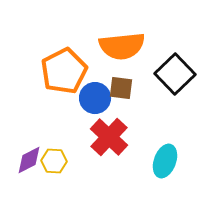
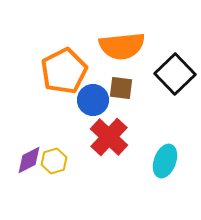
blue circle: moved 2 px left, 2 px down
yellow hexagon: rotated 20 degrees counterclockwise
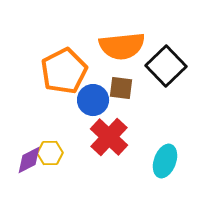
black square: moved 9 px left, 8 px up
yellow hexagon: moved 4 px left, 8 px up; rotated 15 degrees clockwise
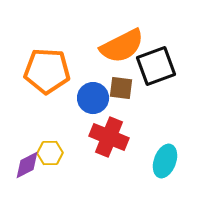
orange semicircle: rotated 21 degrees counterclockwise
black square: moved 10 px left; rotated 24 degrees clockwise
orange pentagon: moved 17 px left; rotated 30 degrees clockwise
blue circle: moved 2 px up
red cross: rotated 21 degrees counterclockwise
purple diamond: moved 2 px left, 5 px down
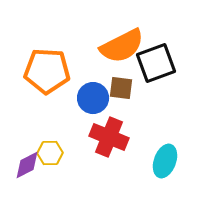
black square: moved 3 px up
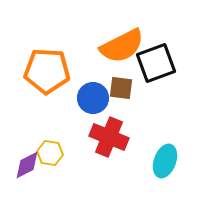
yellow hexagon: rotated 10 degrees clockwise
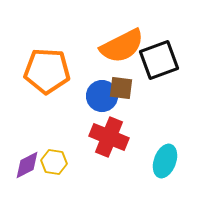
black square: moved 3 px right, 3 px up
blue circle: moved 9 px right, 2 px up
yellow hexagon: moved 4 px right, 9 px down
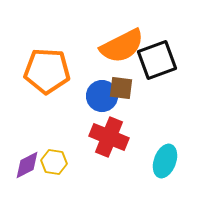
black square: moved 2 px left
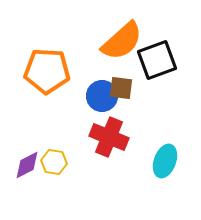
orange semicircle: moved 5 px up; rotated 15 degrees counterclockwise
